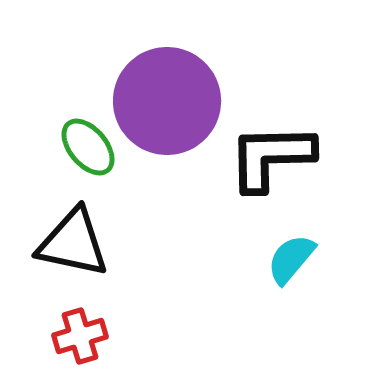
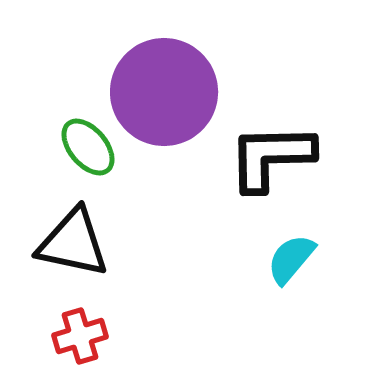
purple circle: moved 3 px left, 9 px up
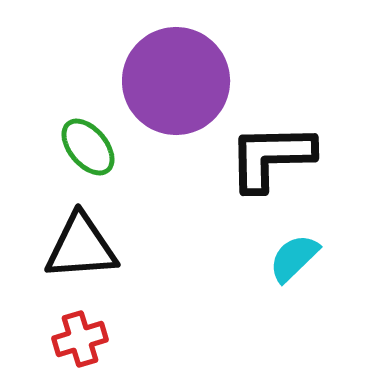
purple circle: moved 12 px right, 11 px up
black triangle: moved 8 px right, 4 px down; rotated 16 degrees counterclockwise
cyan semicircle: moved 3 px right, 1 px up; rotated 6 degrees clockwise
red cross: moved 3 px down
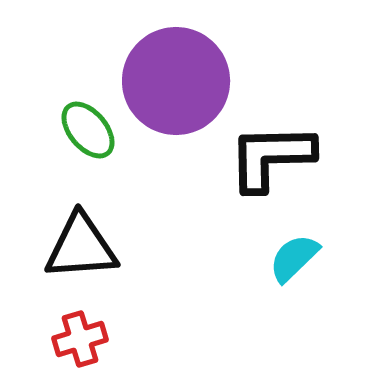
green ellipse: moved 17 px up
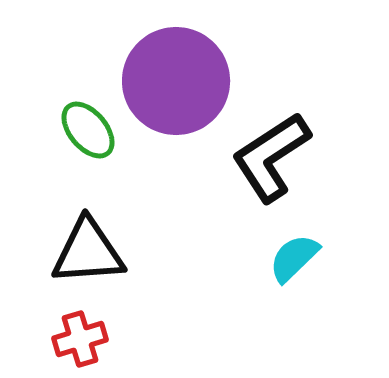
black L-shape: rotated 32 degrees counterclockwise
black triangle: moved 7 px right, 5 px down
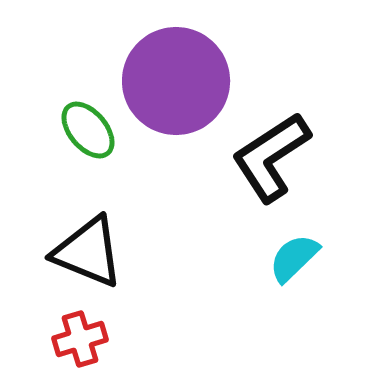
black triangle: rotated 26 degrees clockwise
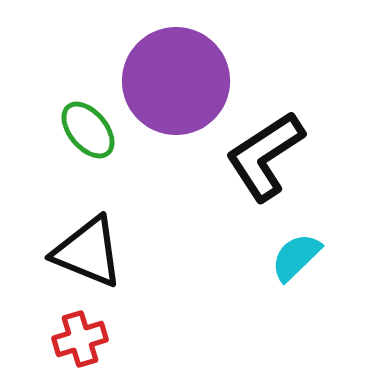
black L-shape: moved 6 px left, 1 px up
cyan semicircle: moved 2 px right, 1 px up
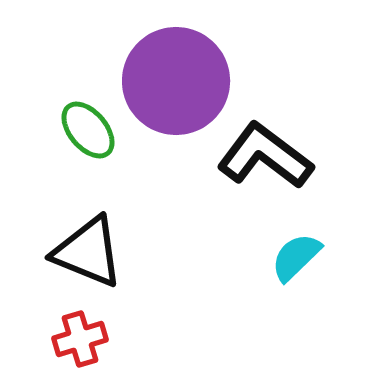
black L-shape: rotated 70 degrees clockwise
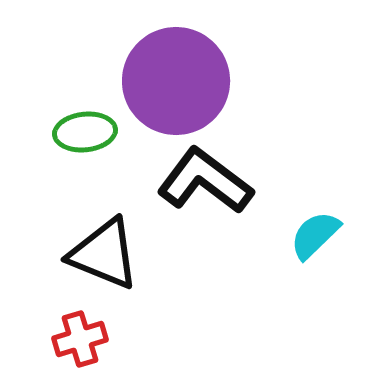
green ellipse: moved 3 px left, 2 px down; rotated 56 degrees counterclockwise
black L-shape: moved 60 px left, 25 px down
black triangle: moved 16 px right, 2 px down
cyan semicircle: moved 19 px right, 22 px up
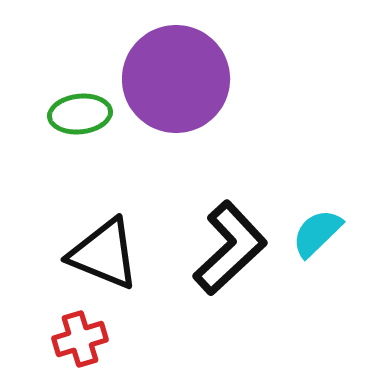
purple circle: moved 2 px up
green ellipse: moved 5 px left, 18 px up
black L-shape: moved 25 px right, 67 px down; rotated 100 degrees clockwise
cyan semicircle: moved 2 px right, 2 px up
